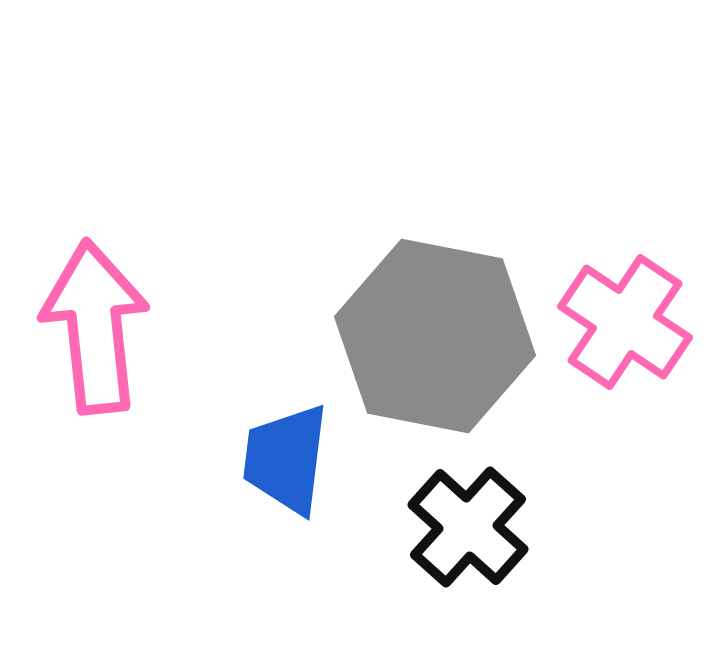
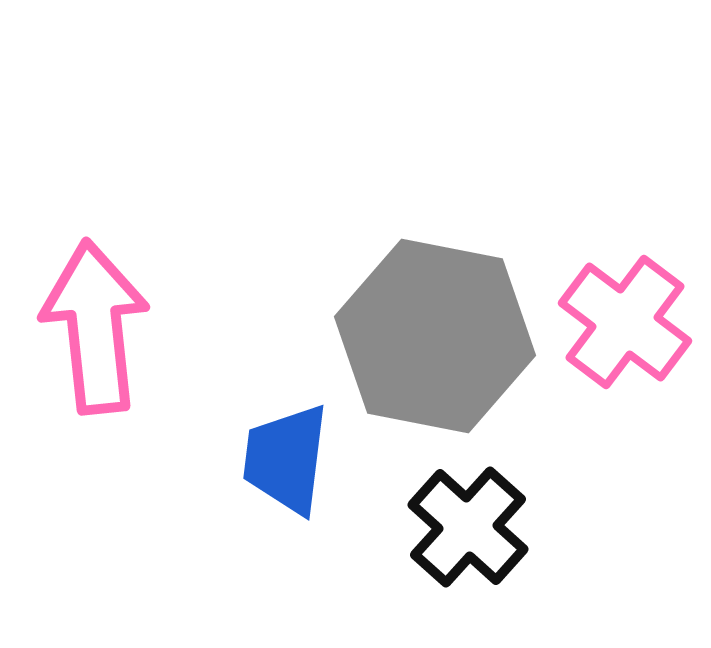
pink cross: rotated 3 degrees clockwise
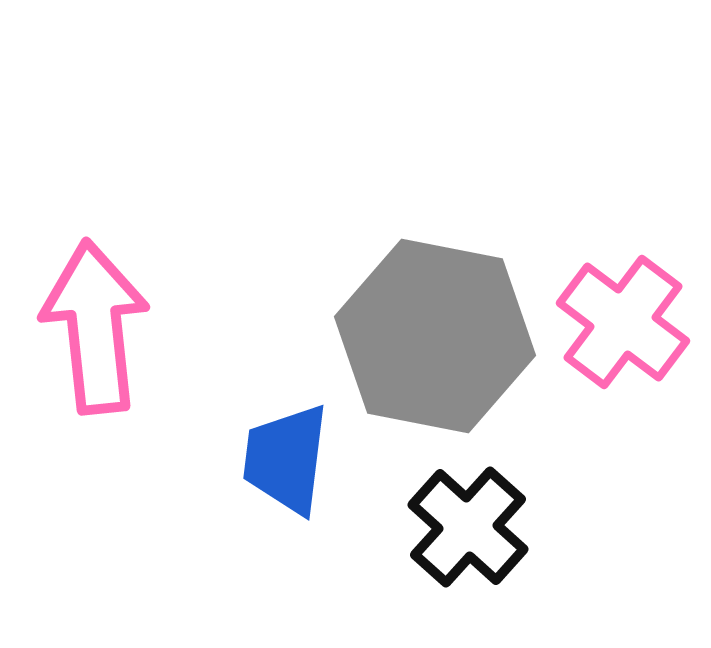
pink cross: moved 2 px left
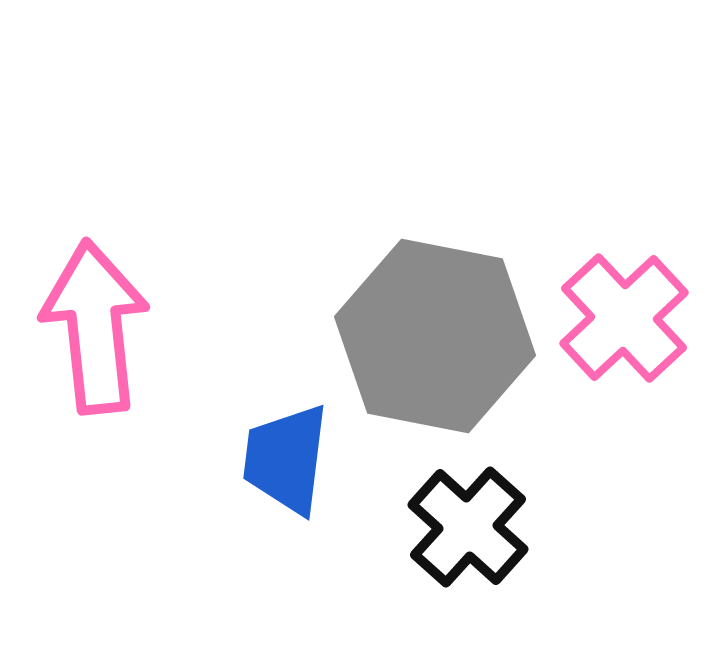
pink cross: moved 1 px right, 4 px up; rotated 10 degrees clockwise
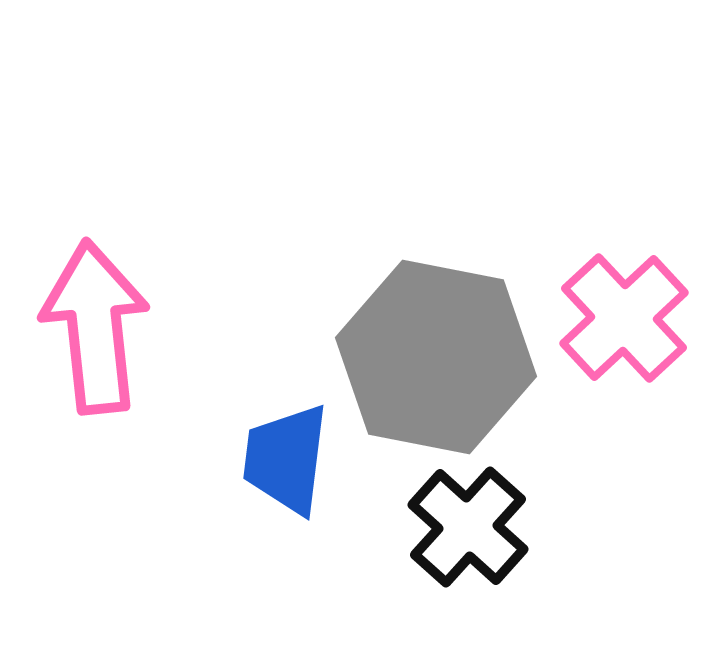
gray hexagon: moved 1 px right, 21 px down
